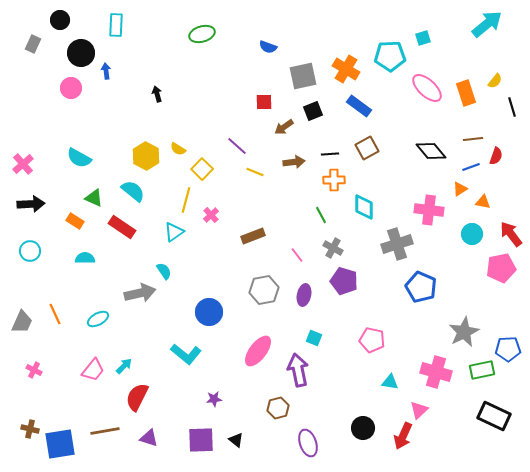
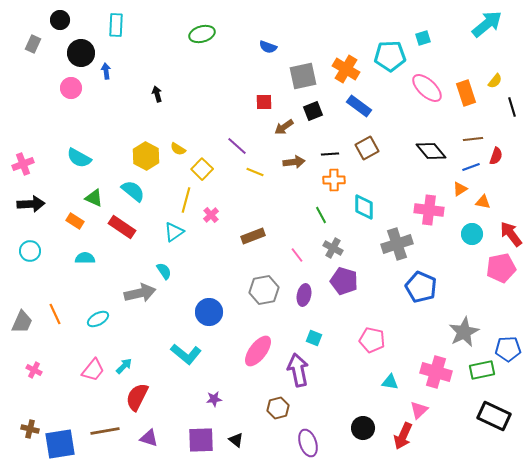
pink cross at (23, 164): rotated 20 degrees clockwise
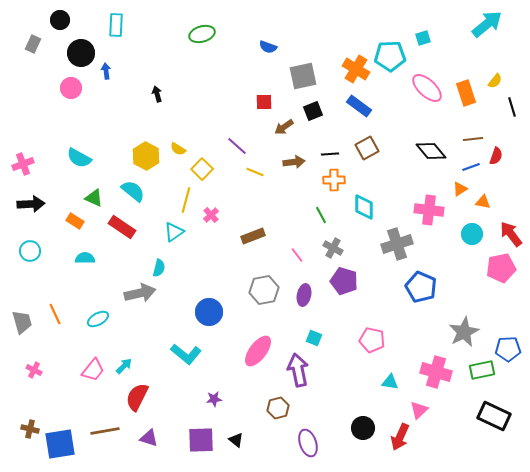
orange cross at (346, 69): moved 10 px right
cyan semicircle at (164, 271): moved 5 px left, 3 px up; rotated 48 degrees clockwise
gray trapezoid at (22, 322): rotated 40 degrees counterclockwise
red arrow at (403, 436): moved 3 px left, 1 px down
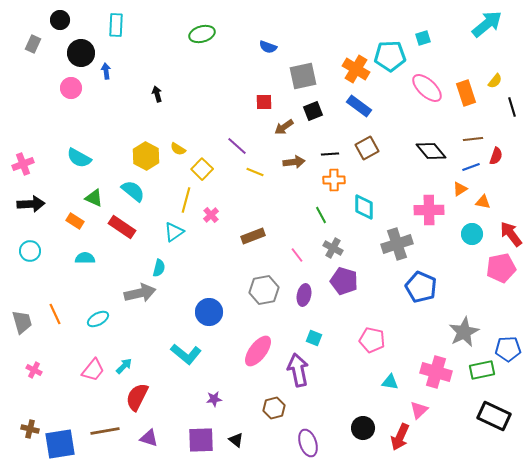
pink cross at (429, 210): rotated 8 degrees counterclockwise
brown hexagon at (278, 408): moved 4 px left
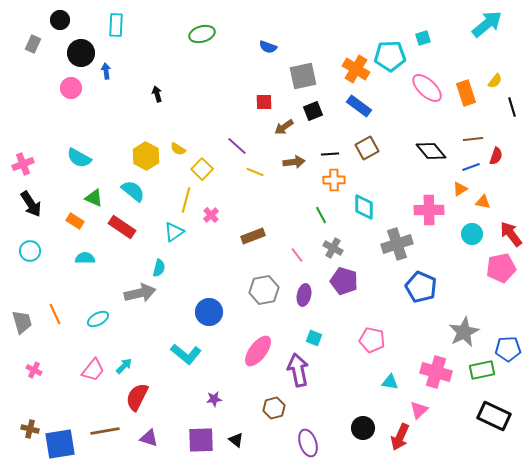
black arrow at (31, 204): rotated 60 degrees clockwise
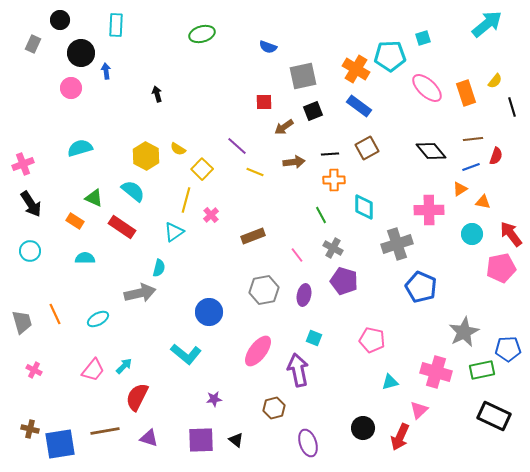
cyan semicircle at (79, 158): moved 1 px right, 10 px up; rotated 135 degrees clockwise
cyan triangle at (390, 382): rotated 24 degrees counterclockwise
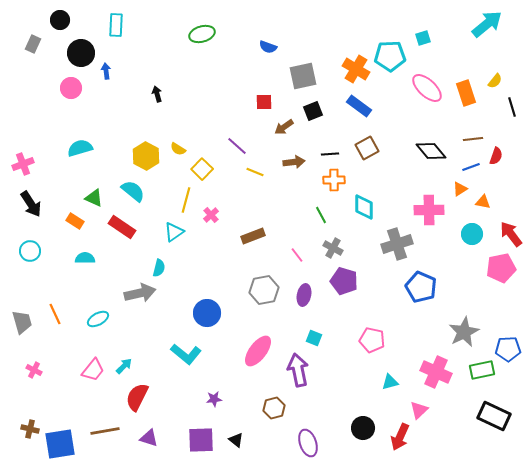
blue circle at (209, 312): moved 2 px left, 1 px down
pink cross at (436, 372): rotated 8 degrees clockwise
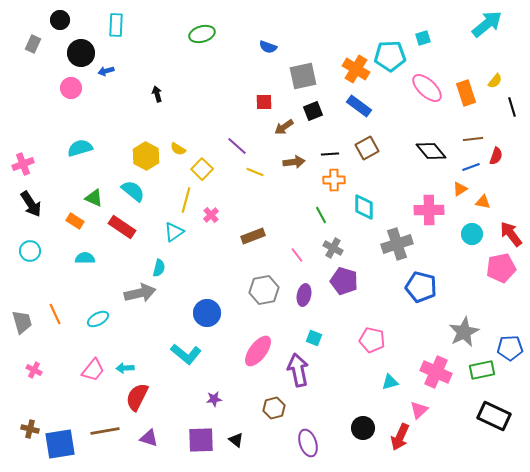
blue arrow at (106, 71): rotated 98 degrees counterclockwise
blue pentagon at (421, 287): rotated 8 degrees counterclockwise
blue pentagon at (508, 349): moved 2 px right, 1 px up
cyan arrow at (124, 366): moved 1 px right, 2 px down; rotated 138 degrees counterclockwise
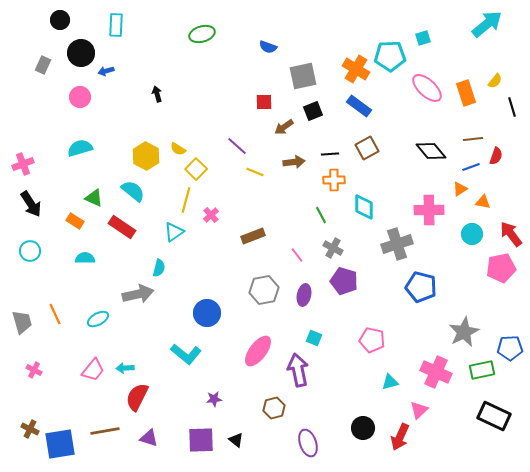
gray rectangle at (33, 44): moved 10 px right, 21 px down
pink circle at (71, 88): moved 9 px right, 9 px down
yellow square at (202, 169): moved 6 px left
gray arrow at (140, 293): moved 2 px left, 1 px down
brown cross at (30, 429): rotated 12 degrees clockwise
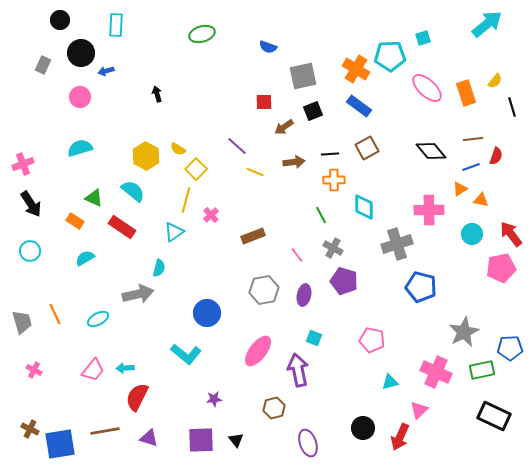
orange triangle at (483, 202): moved 2 px left, 2 px up
cyan semicircle at (85, 258): rotated 30 degrees counterclockwise
black triangle at (236, 440): rotated 14 degrees clockwise
